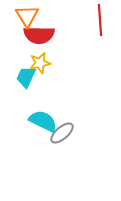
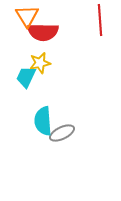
red semicircle: moved 4 px right, 3 px up
cyan semicircle: rotated 120 degrees counterclockwise
gray ellipse: rotated 15 degrees clockwise
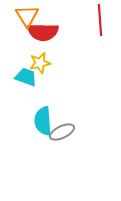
cyan trapezoid: rotated 85 degrees clockwise
gray ellipse: moved 1 px up
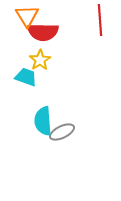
yellow star: moved 3 px up; rotated 20 degrees counterclockwise
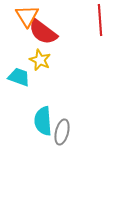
red semicircle: rotated 36 degrees clockwise
yellow star: rotated 15 degrees counterclockwise
cyan trapezoid: moved 7 px left
gray ellipse: rotated 50 degrees counterclockwise
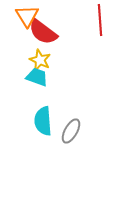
cyan trapezoid: moved 18 px right
gray ellipse: moved 9 px right, 1 px up; rotated 15 degrees clockwise
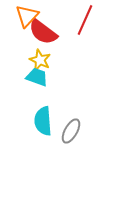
orange triangle: rotated 15 degrees clockwise
red line: moved 15 px left; rotated 28 degrees clockwise
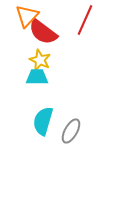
cyan trapezoid: rotated 20 degrees counterclockwise
cyan semicircle: rotated 20 degrees clockwise
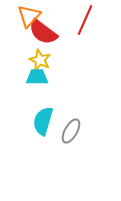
orange triangle: moved 2 px right
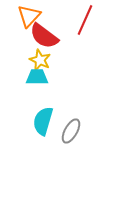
red semicircle: moved 1 px right, 4 px down
